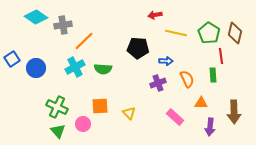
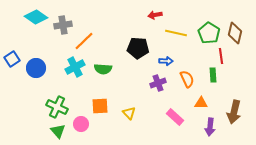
brown arrow: rotated 15 degrees clockwise
pink circle: moved 2 px left
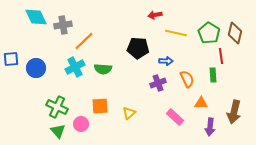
cyan diamond: rotated 30 degrees clockwise
blue square: moved 1 px left; rotated 28 degrees clockwise
yellow triangle: rotated 32 degrees clockwise
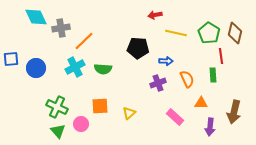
gray cross: moved 2 px left, 3 px down
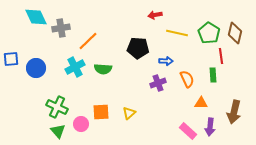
yellow line: moved 1 px right
orange line: moved 4 px right
orange square: moved 1 px right, 6 px down
pink rectangle: moved 13 px right, 14 px down
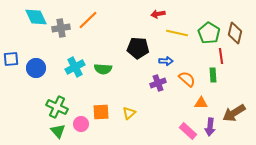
red arrow: moved 3 px right, 1 px up
orange line: moved 21 px up
orange semicircle: rotated 24 degrees counterclockwise
brown arrow: moved 1 px down; rotated 45 degrees clockwise
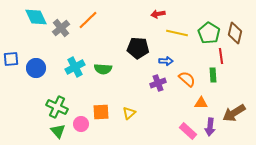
gray cross: rotated 30 degrees counterclockwise
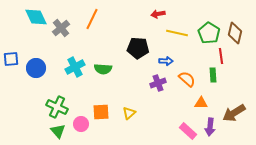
orange line: moved 4 px right, 1 px up; rotated 20 degrees counterclockwise
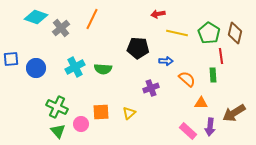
cyan diamond: rotated 45 degrees counterclockwise
purple cross: moved 7 px left, 5 px down
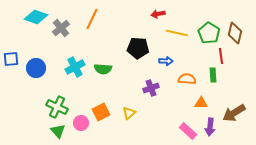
orange semicircle: rotated 36 degrees counterclockwise
orange square: rotated 24 degrees counterclockwise
pink circle: moved 1 px up
